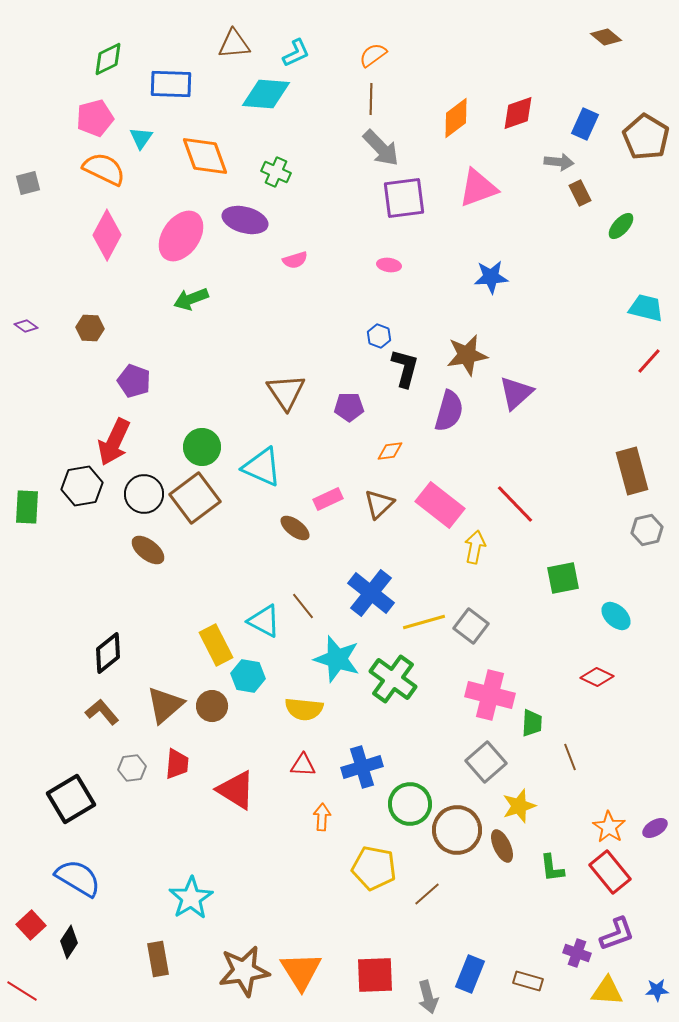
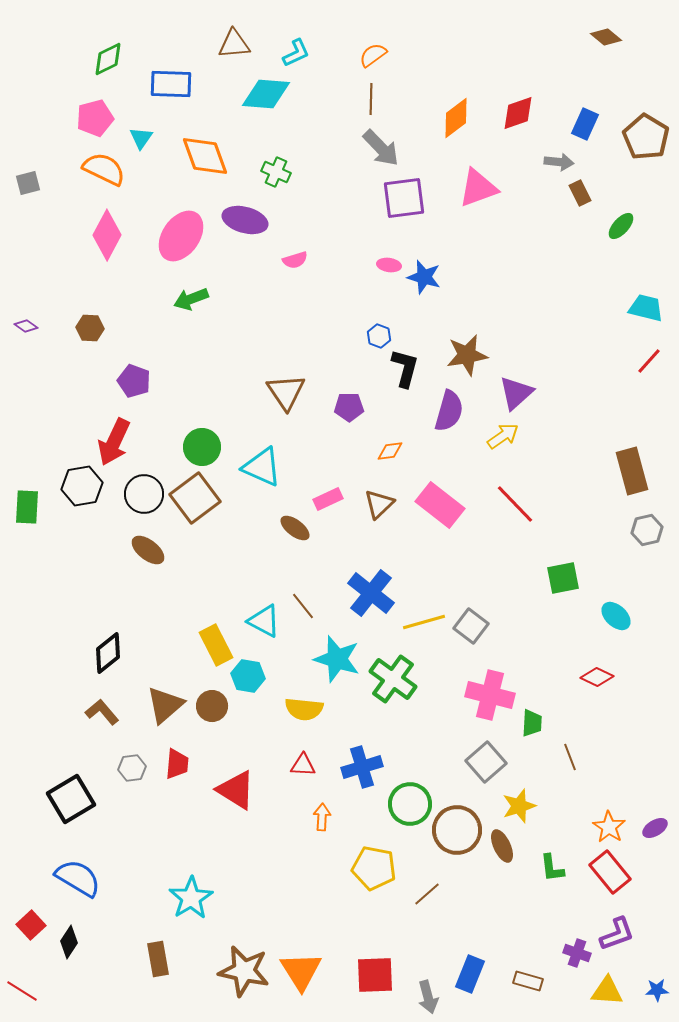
blue star at (491, 277): moved 67 px left; rotated 20 degrees clockwise
yellow arrow at (475, 547): moved 28 px right, 111 px up; rotated 44 degrees clockwise
brown star at (244, 971): rotated 21 degrees clockwise
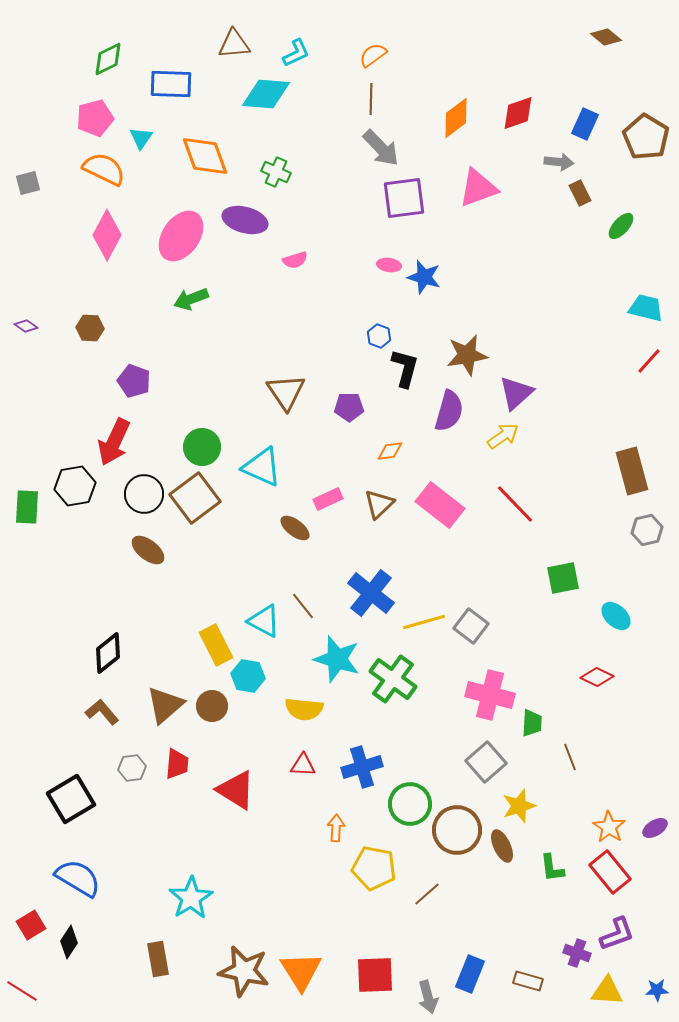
black hexagon at (82, 486): moved 7 px left
orange arrow at (322, 817): moved 14 px right, 11 px down
red square at (31, 925): rotated 12 degrees clockwise
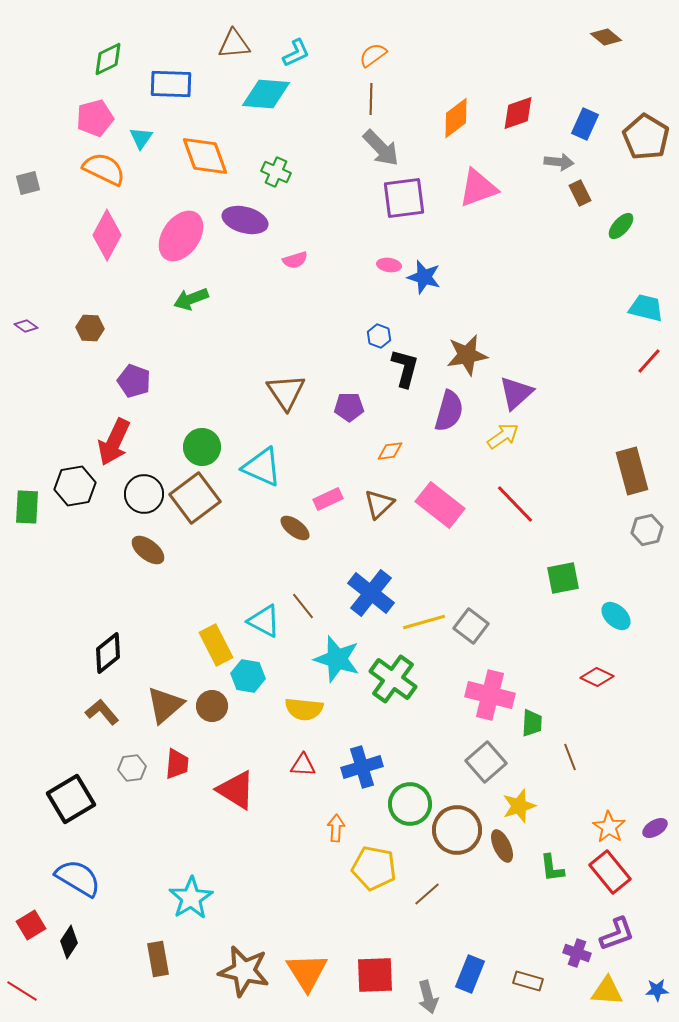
orange triangle at (301, 971): moved 6 px right, 1 px down
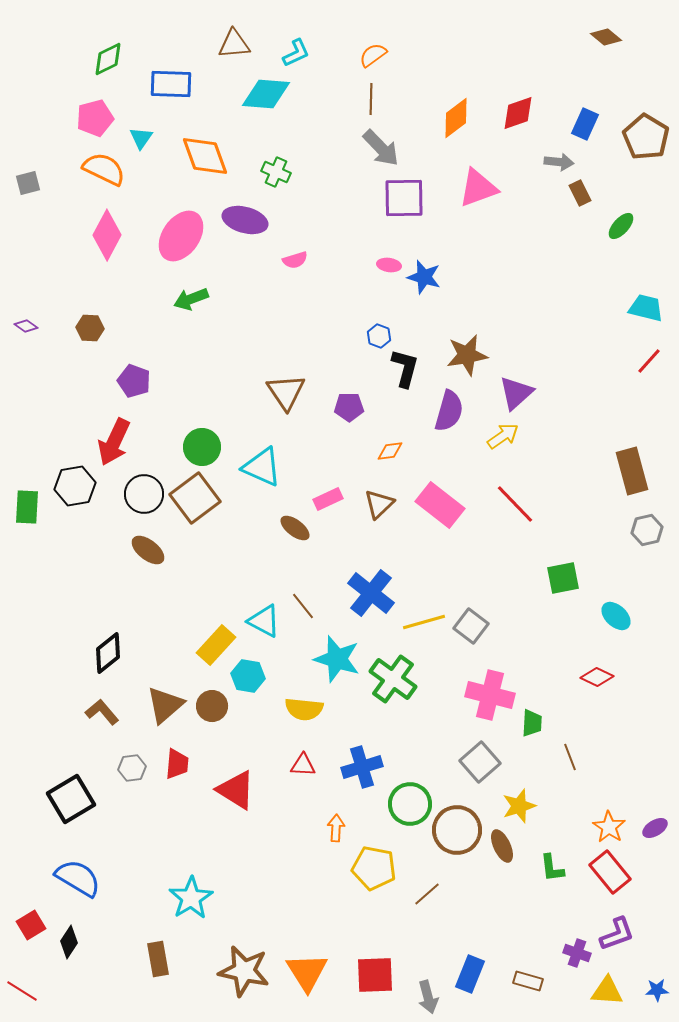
purple square at (404, 198): rotated 6 degrees clockwise
yellow rectangle at (216, 645): rotated 69 degrees clockwise
gray square at (486, 762): moved 6 px left
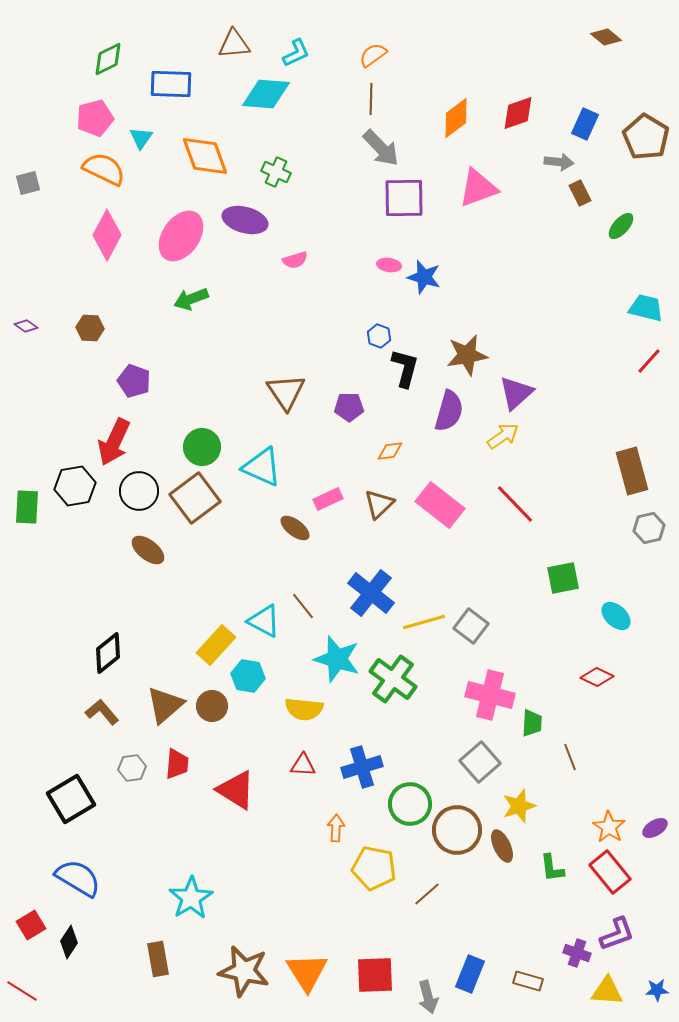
black circle at (144, 494): moved 5 px left, 3 px up
gray hexagon at (647, 530): moved 2 px right, 2 px up
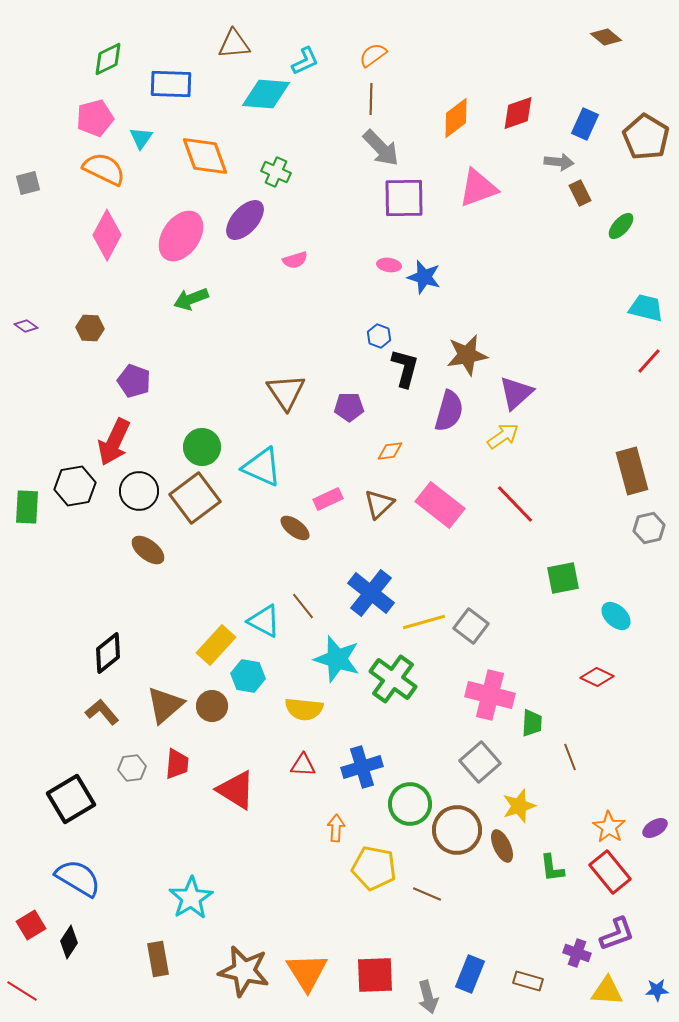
cyan L-shape at (296, 53): moved 9 px right, 8 px down
purple ellipse at (245, 220): rotated 63 degrees counterclockwise
brown line at (427, 894): rotated 64 degrees clockwise
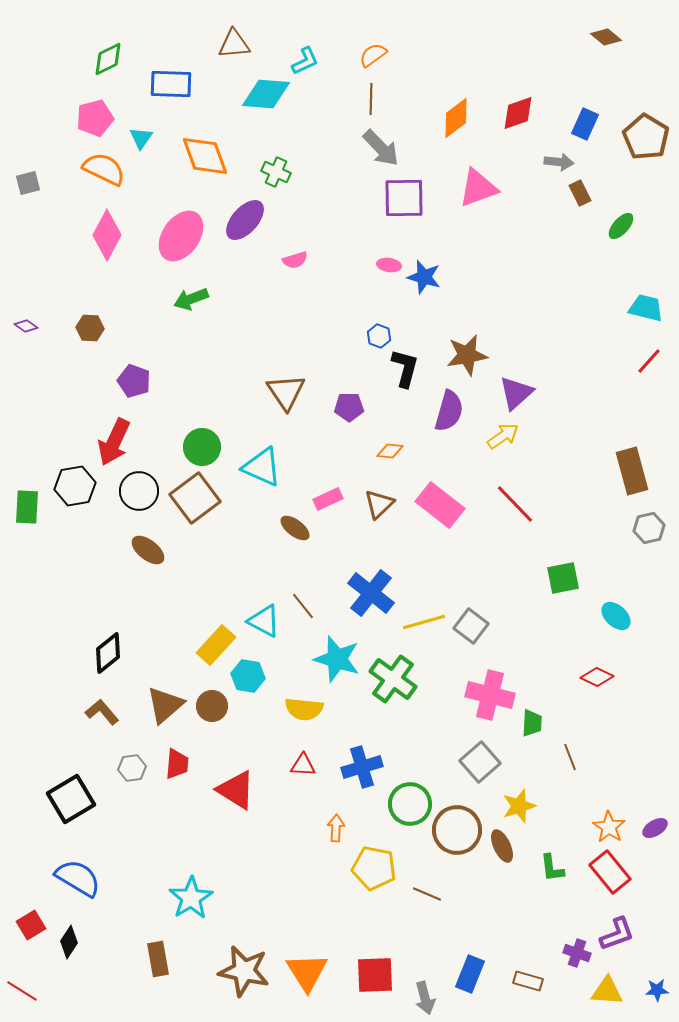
orange diamond at (390, 451): rotated 12 degrees clockwise
gray arrow at (428, 997): moved 3 px left, 1 px down
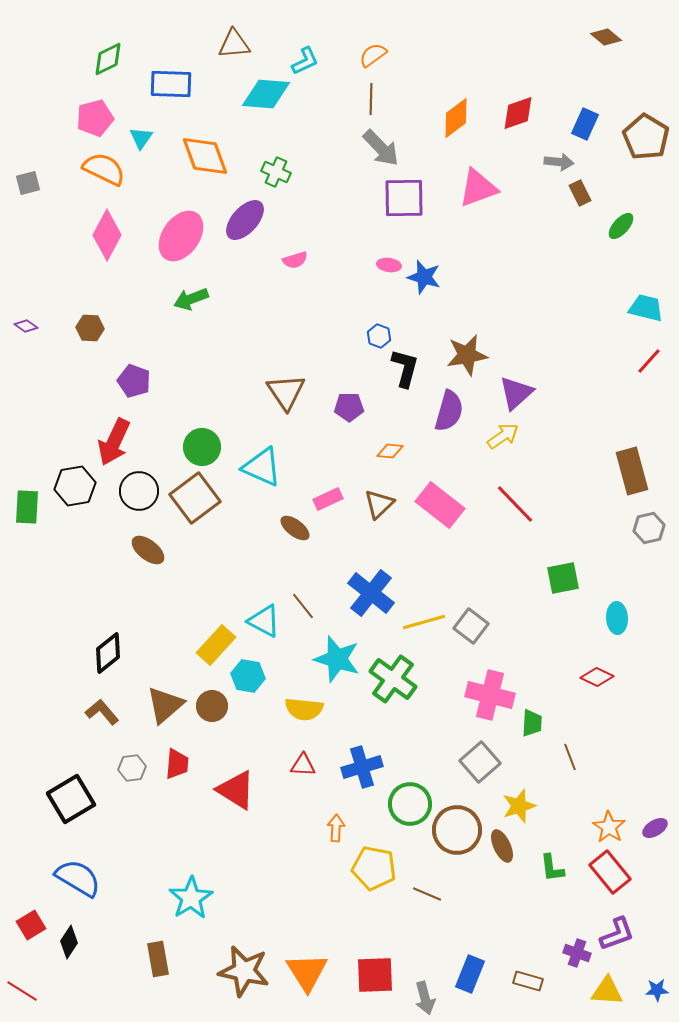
cyan ellipse at (616, 616): moved 1 px right, 2 px down; rotated 44 degrees clockwise
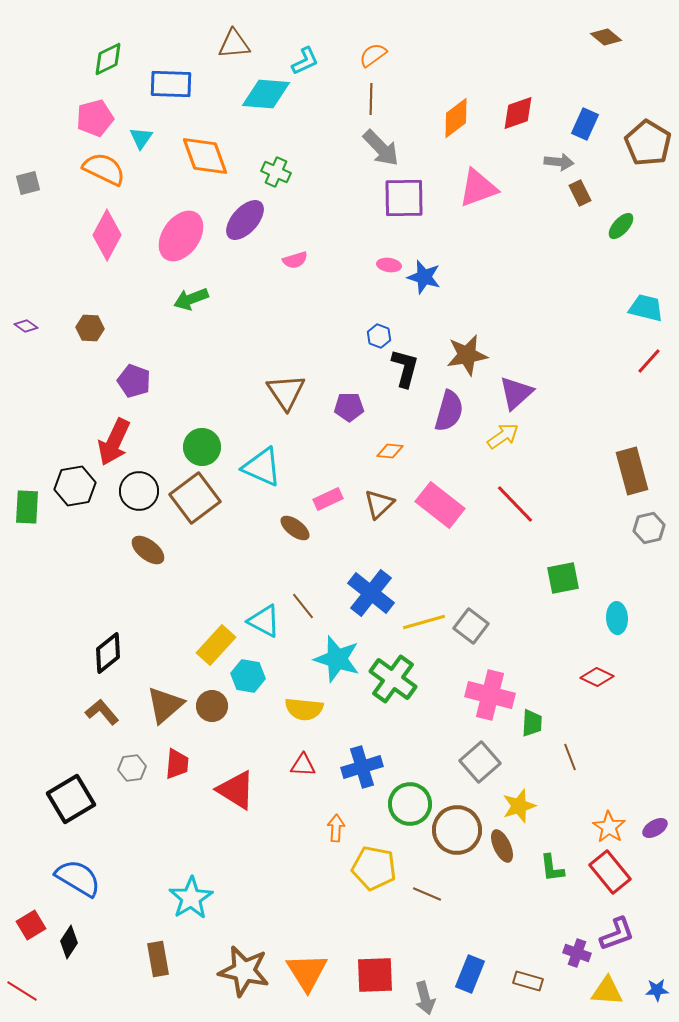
brown pentagon at (646, 137): moved 2 px right, 6 px down
